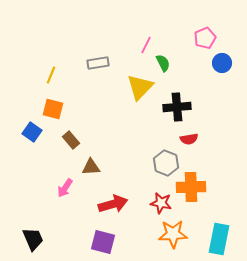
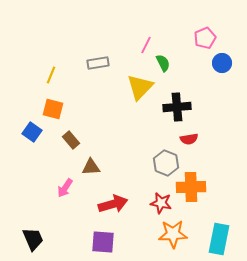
purple square: rotated 10 degrees counterclockwise
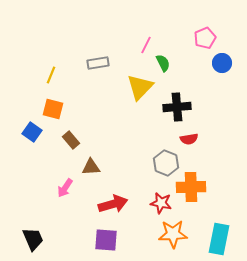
purple square: moved 3 px right, 2 px up
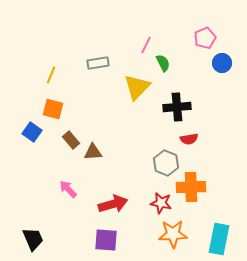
yellow triangle: moved 3 px left
brown triangle: moved 2 px right, 15 px up
pink arrow: moved 3 px right, 1 px down; rotated 102 degrees clockwise
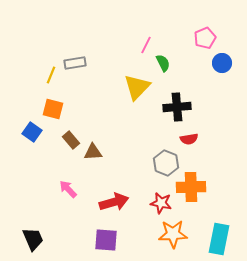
gray rectangle: moved 23 px left
red arrow: moved 1 px right, 2 px up
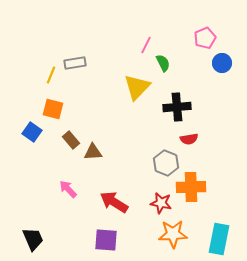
red arrow: rotated 132 degrees counterclockwise
